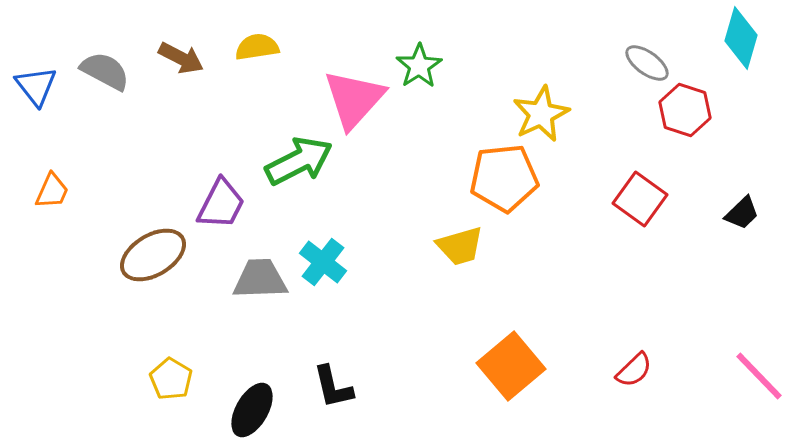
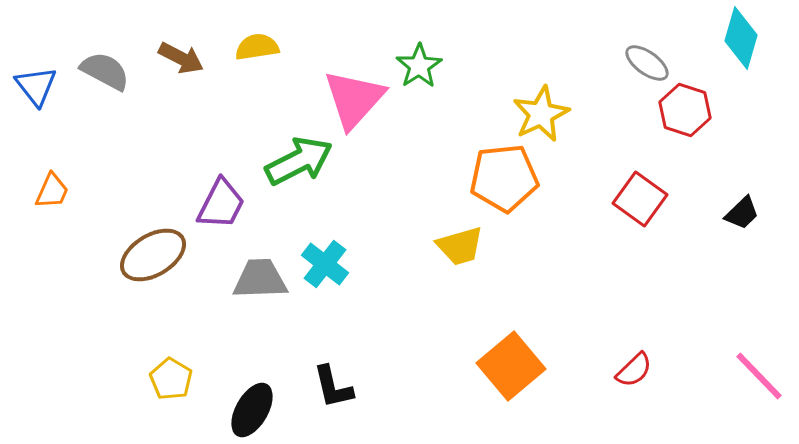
cyan cross: moved 2 px right, 2 px down
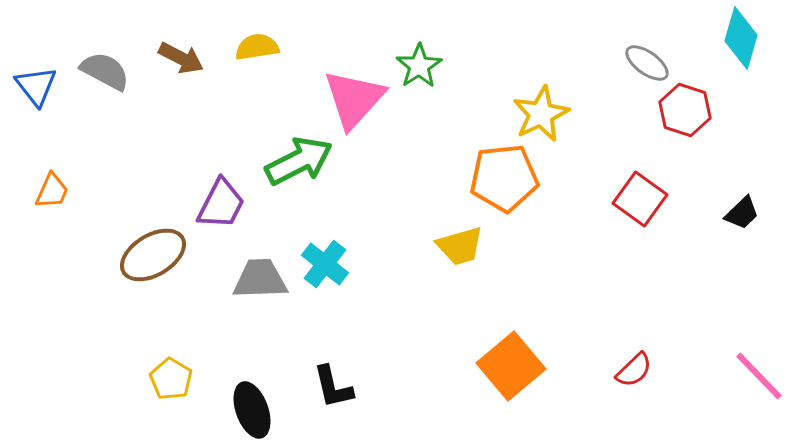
black ellipse: rotated 50 degrees counterclockwise
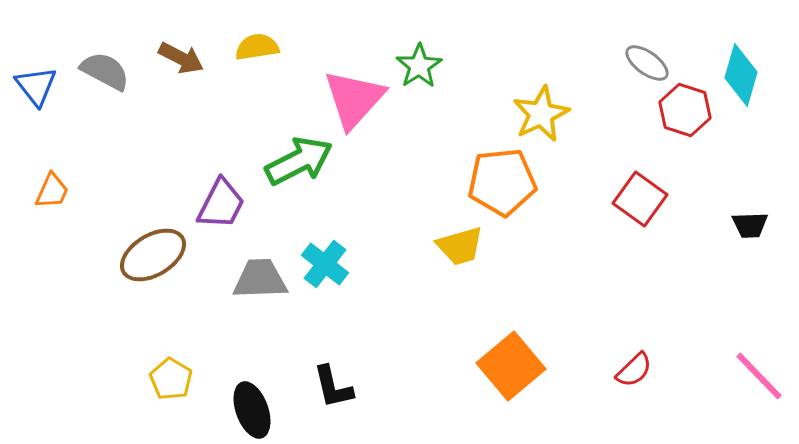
cyan diamond: moved 37 px down
orange pentagon: moved 2 px left, 4 px down
black trapezoid: moved 8 px right, 12 px down; rotated 42 degrees clockwise
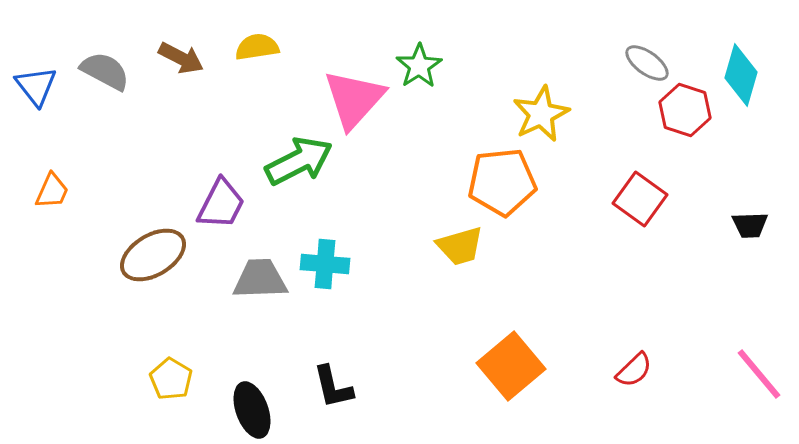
cyan cross: rotated 33 degrees counterclockwise
pink line: moved 2 px up; rotated 4 degrees clockwise
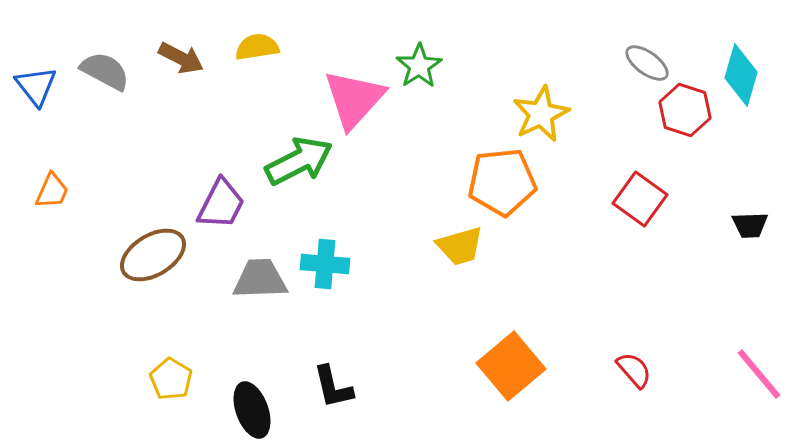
red semicircle: rotated 87 degrees counterclockwise
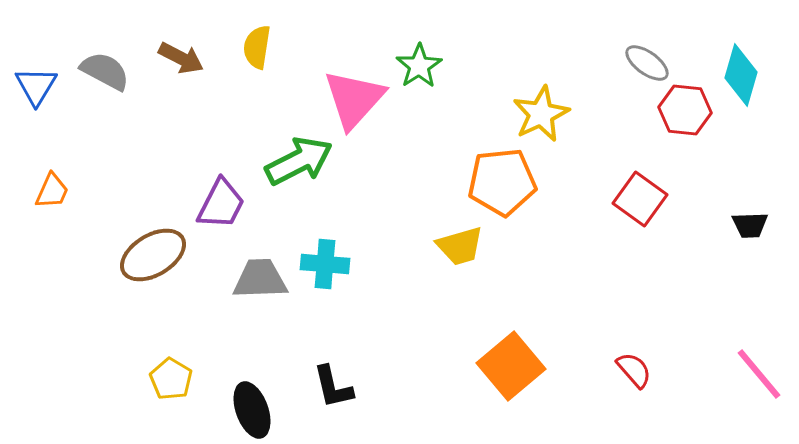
yellow semicircle: rotated 72 degrees counterclockwise
blue triangle: rotated 9 degrees clockwise
red hexagon: rotated 12 degrees counterclockwise
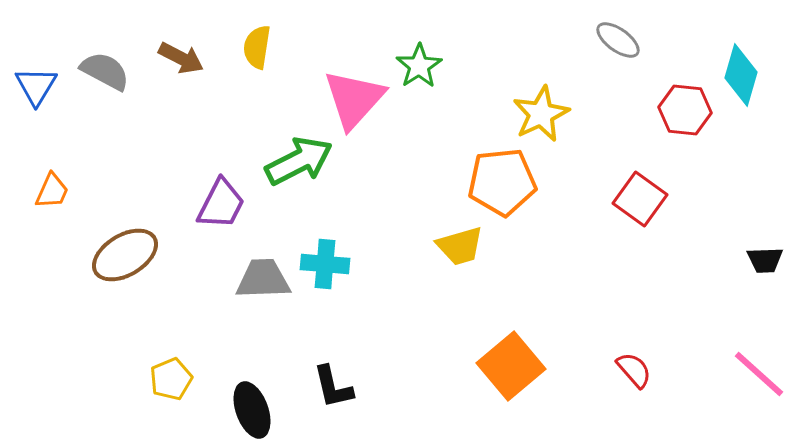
gray ellipse: moved 29 px left, 23 px up
black trapezoid: moved 15 px right, 35 px down
brown ellipse: moved 28 px left
gray trapezoid: moved 3 px right
pink line: rotated 8 degrees counterclockwise
yellow pentagon: rotated 18 degrees clockwise
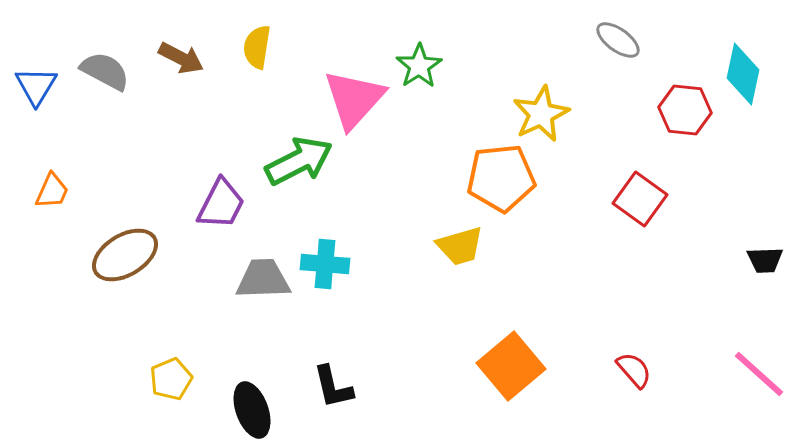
cyan diamond: moved 2 px right, 1 px up; rotated 4 degrees counterclockwise
orange pentagon: moved 1 px left, 4 px up
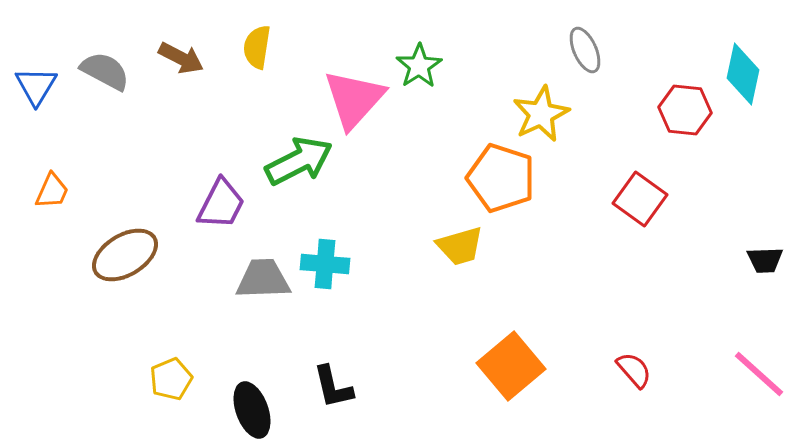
gray ellipse: moved 33 px left, 10 px down; rotated 30 degrees clockwise
orange pentagon: rotated 24 degrees clockwise
